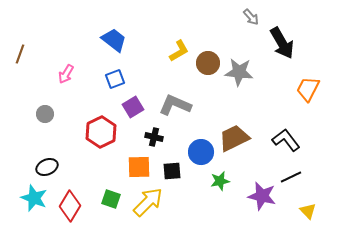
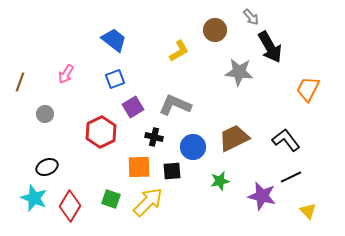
black arrow: moved 12 px left, 4 px down
brown line: moved 28 px down
brown circle: moved 7 px right, 33 px up
blue circle: moved 8 px left, 5 px up
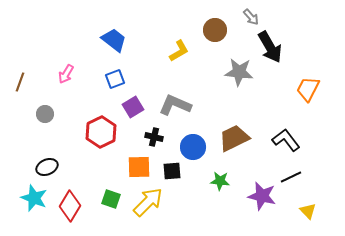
green star: rotated 18 degrees clockwise
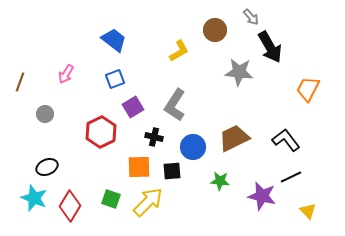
gray L-shape: rotated 80 degrees counterclockwise
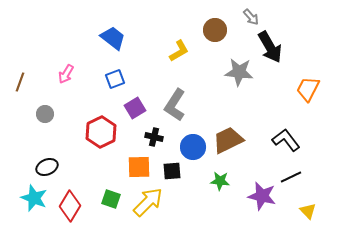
blue trapezoid: moved 1 px left, 2 px up
purple square: moved 2 px right, 1 px down
brown trapezoid: moved 6 px left, 2 px down
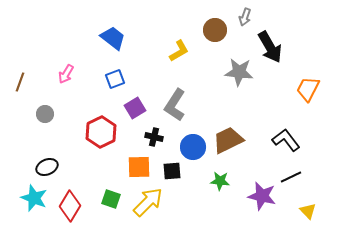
gray arrow: moved 6 px left; rotated 60 degrees clockwise
